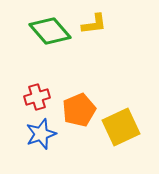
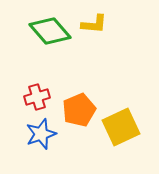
yellow L-shape: rotated 12 degrees clockwise
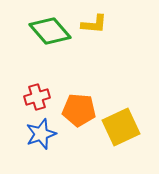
orange pentagon: rotated 28 degrees clockwise
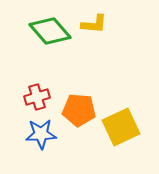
blue star: rotated 16 degrees clockwise
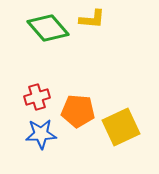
yellow L-shape: moved 2 px left, 5 px up
green diamond: moved 2 px left, 3 px up
orange pentagon: moved 1 px left, 1 px down
